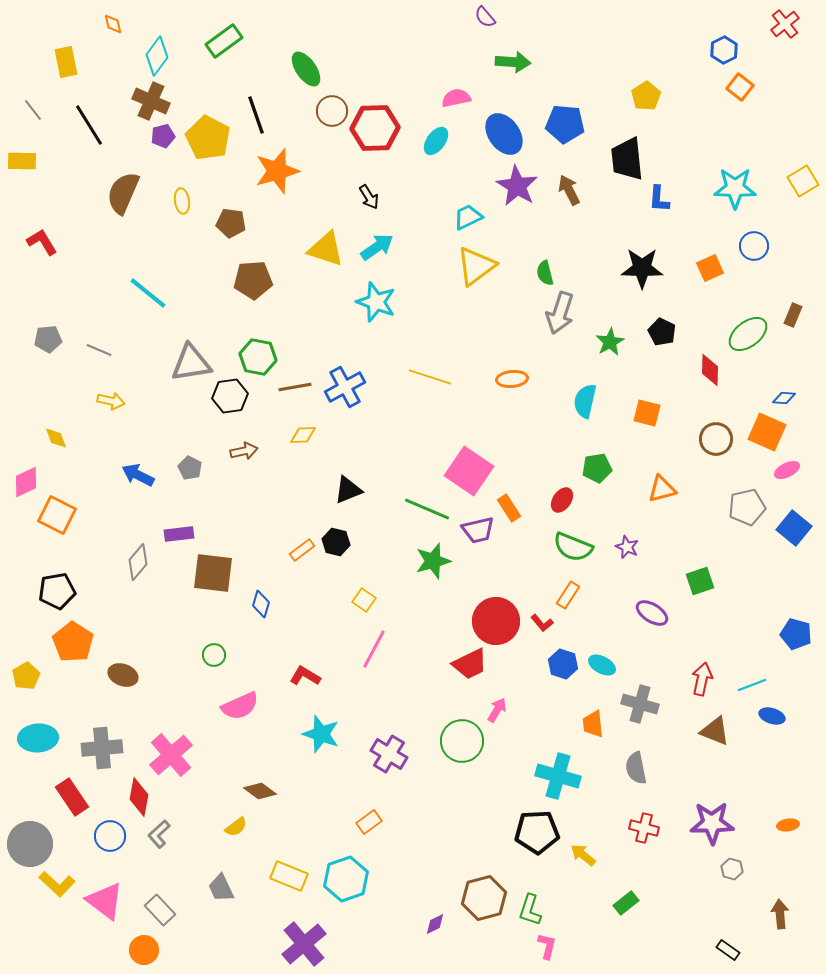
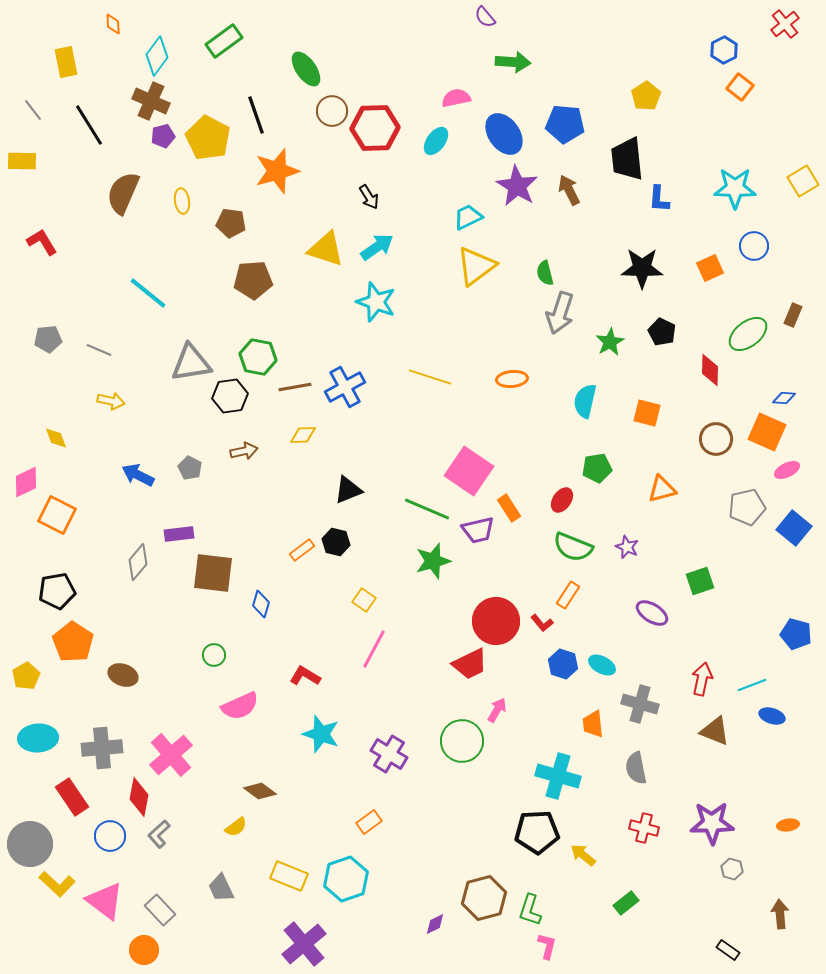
orange diamond at (113, 24): rotated 10 degrees clockwise
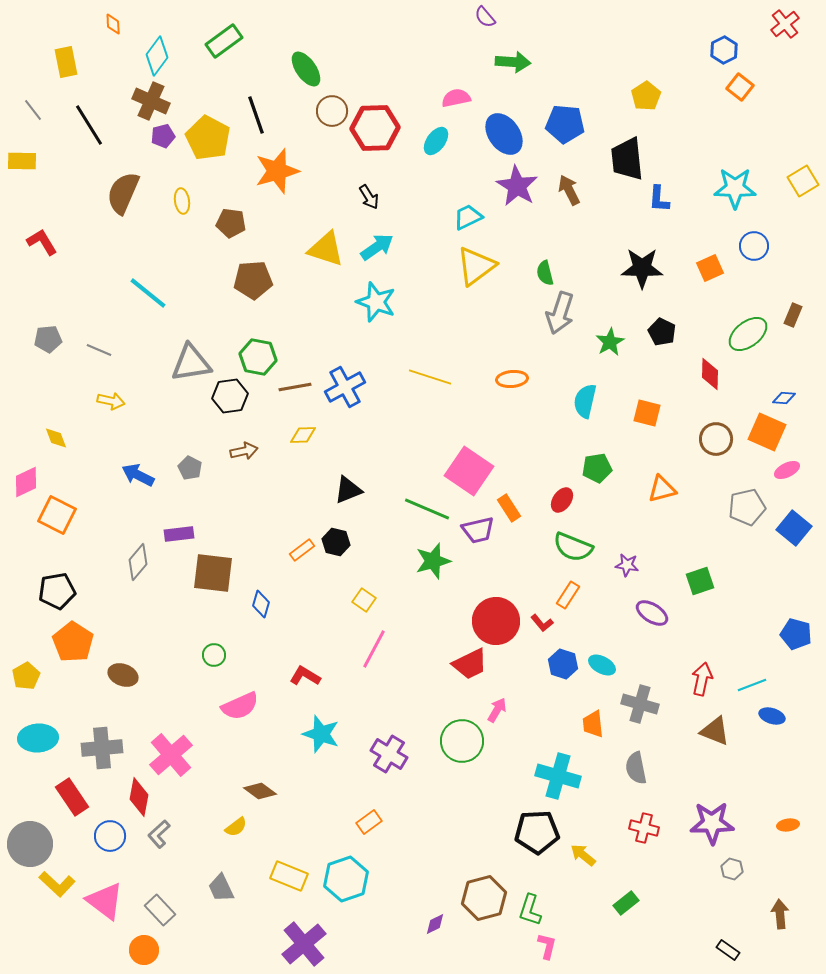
red diamond at (710, 370): moved 4 px down
purple star at (627, 547): moved 18 px down; rotated 15 degrees counterclockwise
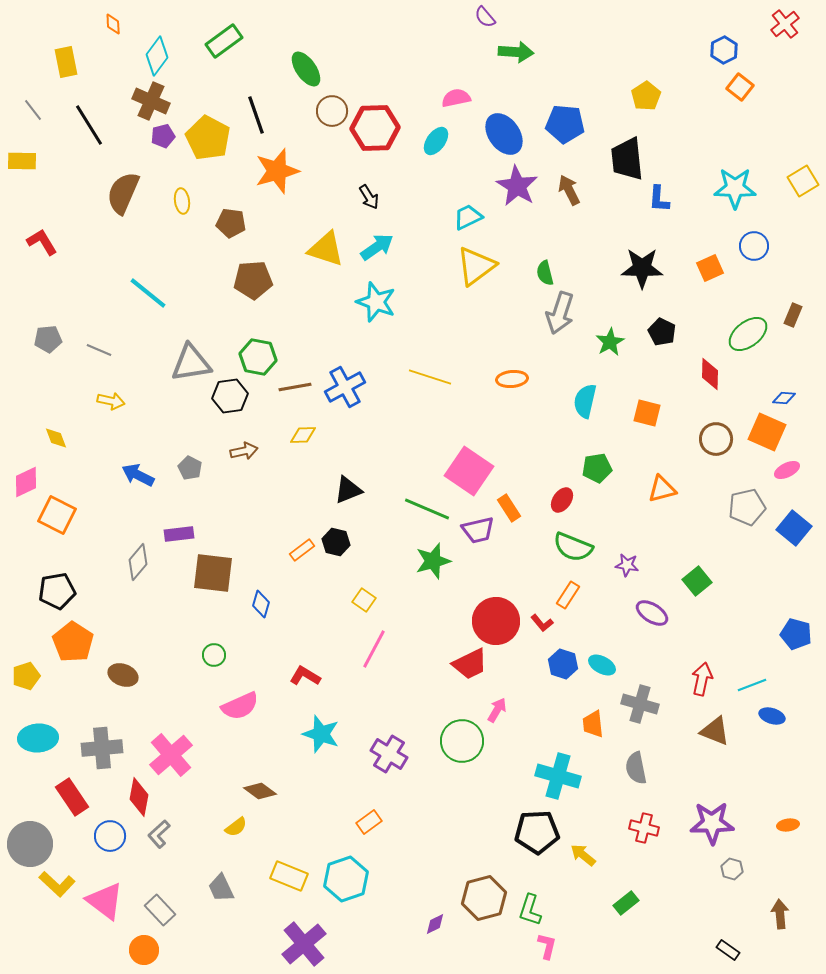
green arrow at (513, 62): moved 3 px right, 10 px up
green square at (700, 581): moved 3 px left; rotated 20 degrees counterclockwise
yellow pentagon at (26, 676): rotated 12 degrees clockwise
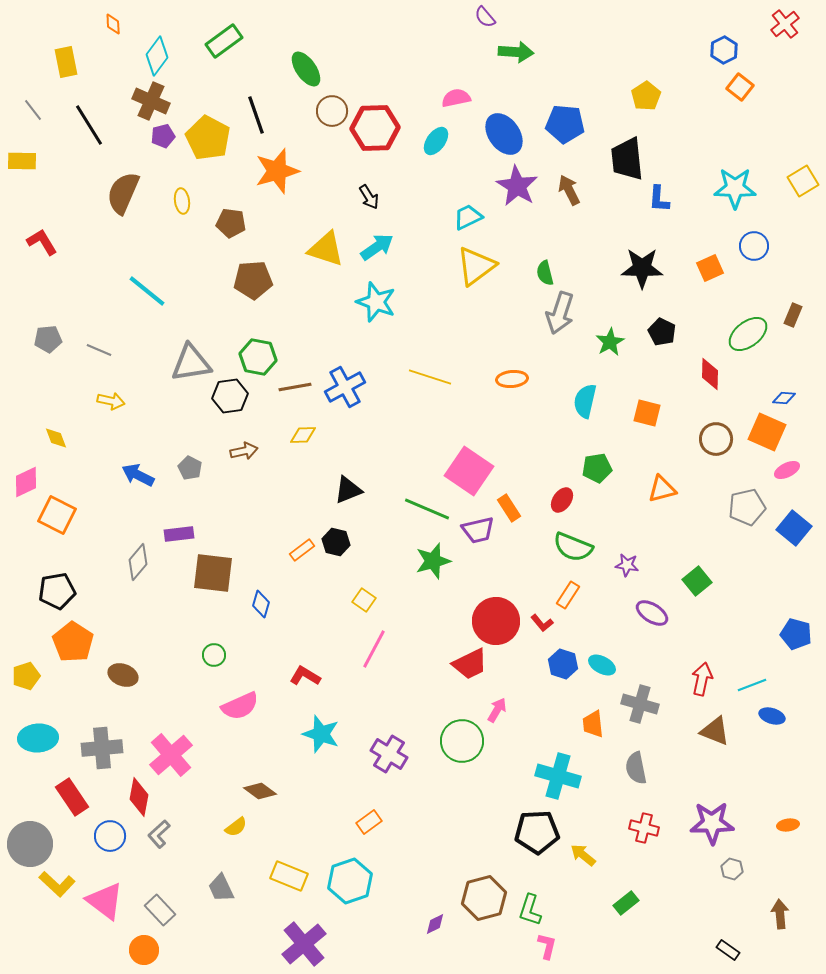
cyan line at (148, 293): moved 1 px left, 2 px up
cyan hexagon at (346, 879): moved 4 px right, 2 px down
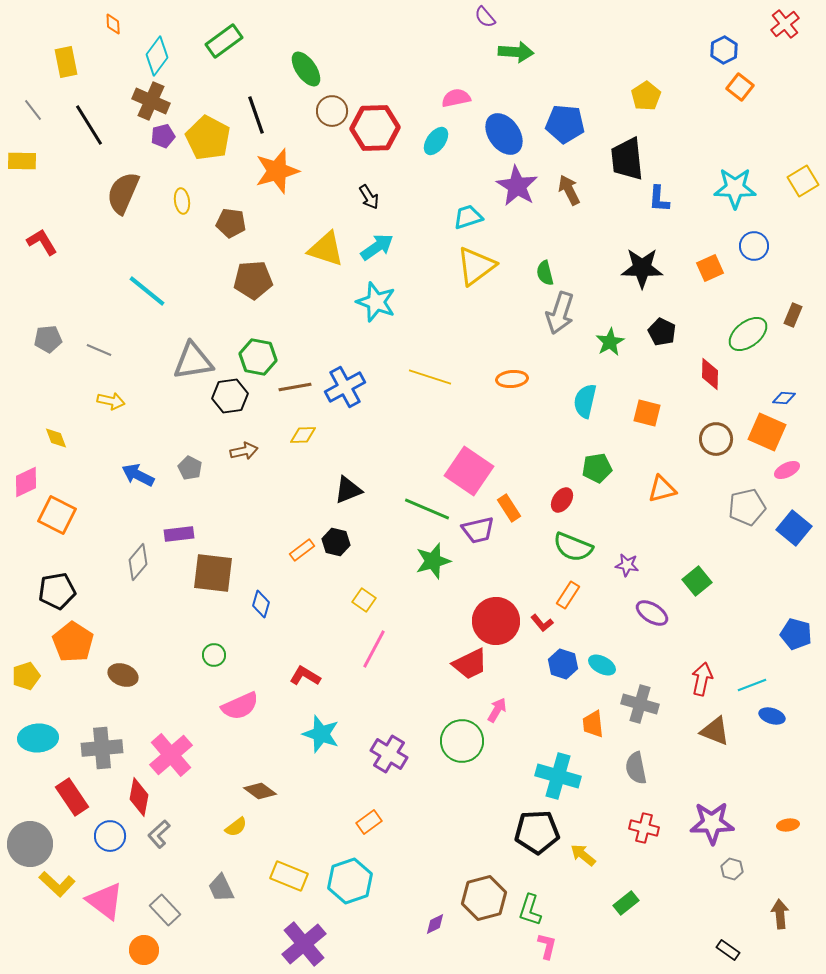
cyan trapezoid at (468, 217): rotated 8 degrees clockwise
gray triangle at (191, 363): moved 2 px right, 2 px up
gray rectangle at (160, 910): moved 5 px right
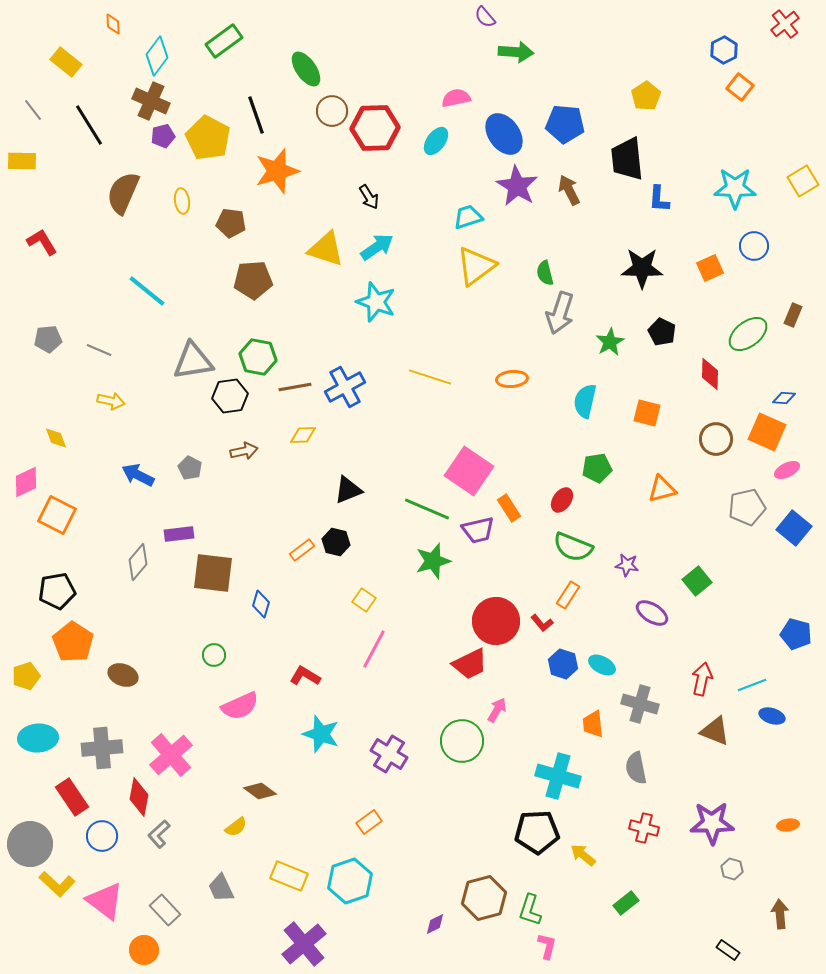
yellow rectangle at (66, 62): rotated 40 degrees counterclockwise
blue circle at (110, 836): moved 8 px left
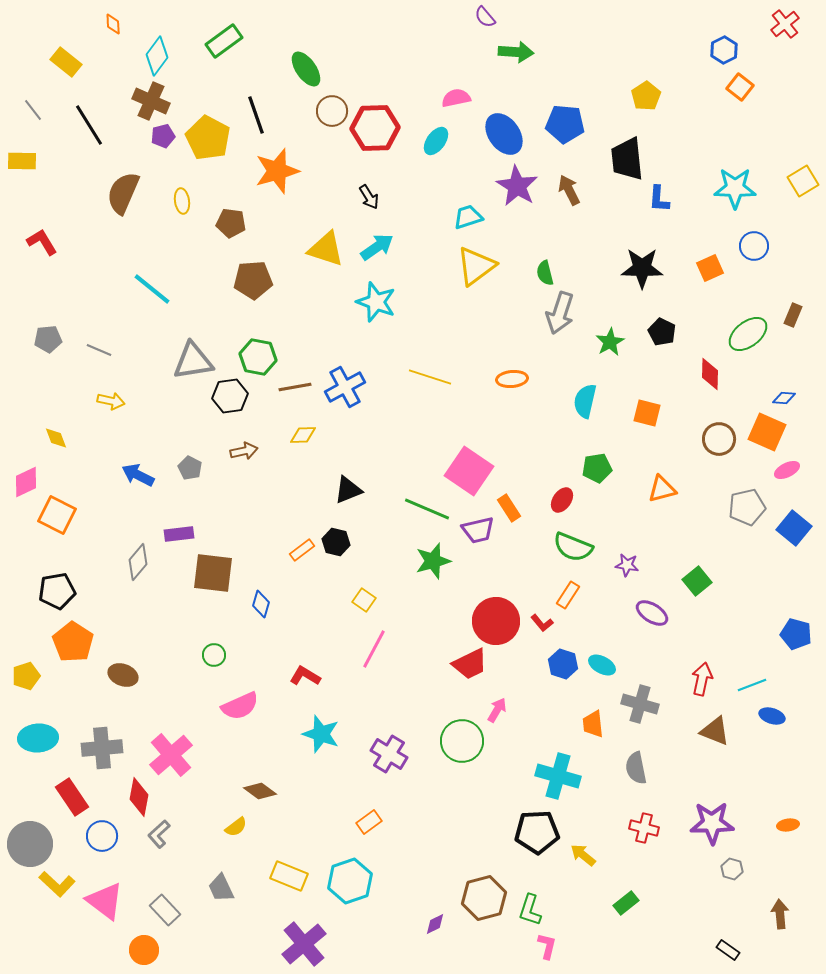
cyan line at (147, 291): moved 5 px right, 2 px up
brown circle at (716, 439): moved 3 px right
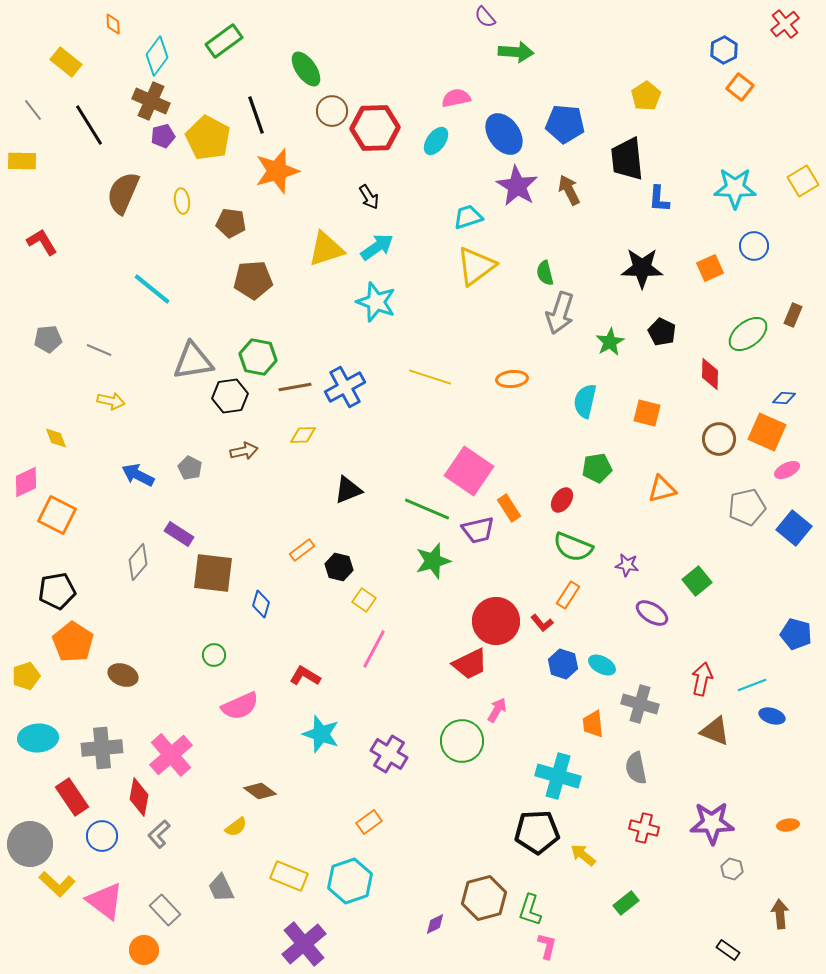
yellow triangle at (326, 249): rotated 36 degrees counterclockwise
purple rectangle at (179, 534): rotated 40 degrees clockwise
black hexagon at (336, 542): moved 3 px right, 25 px down
